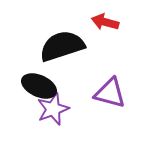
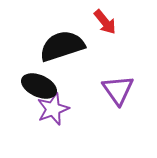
red arrow: rotated 144 degrees counterclockwise
purple triangle: moved 8 px right, 3 px up; rotated 40 degrees clockwise
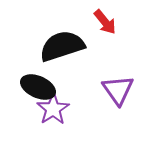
black ellipse: moved 1 px left, 1 px down
purple star: rotated 12 degrees counterclockwise
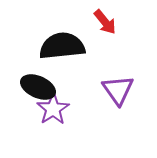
black semicircle: rotated 12 degrees clockwise
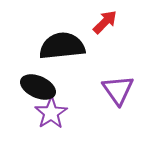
red arrow: rotated 96 degrees counterclockwise
purple star: moved 2 px left, 4 px down
